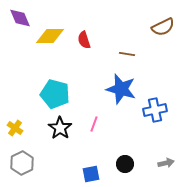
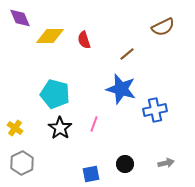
brown line: rotated 49 degrees counterclockwise
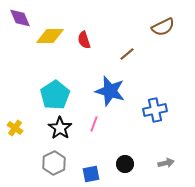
blue star: moved 11 px left, 2 px down
cyan pentagon: moved 1 px down; rotated 24 degrees clockwise
gray hexagon: moved 32 px right
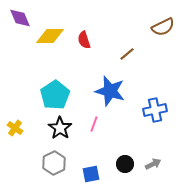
gray arrow: moved 13 px left, 1 px down; rotated 14 degrees counterclockwise
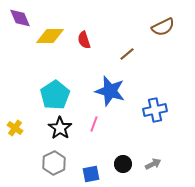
black circle: moved 2 px left
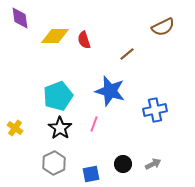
purple diamond: rotated 15 degrees clockwise
yellow diamond: moved 5 px right
cyan pentagon: moved 3 px right, 1 px down; rotated 12 degrees clockwise
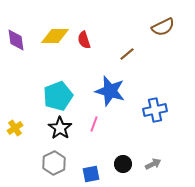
purple diamond: moved 4 px left, 22 px down
yellow cross: rotated 21 degrees clockwise
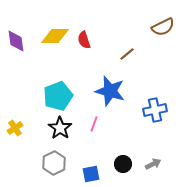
purple diamond: moved 1 px down
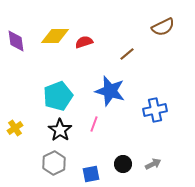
red semicircle: moved 2 px down; rotated 90 degrees clockwise
black star: moved 2 px down
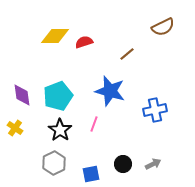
purple diamond: moved 6 px right, 54 px down
yellow cross: rotated 21 degrees counterclockwise
